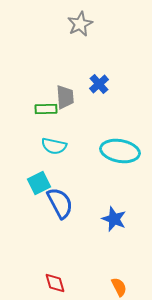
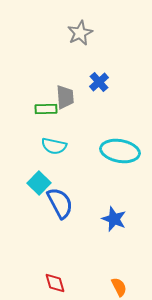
gray star: moved 9 px down
blue cross: moved 2 px up
cyan square: rotated 20 degrees counterclockwise
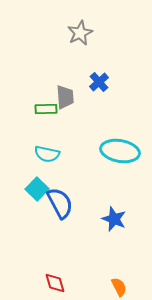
cyan semicircle: moved 7 px left, 8 px down
cyan square: moved 2 px left, 6 px down
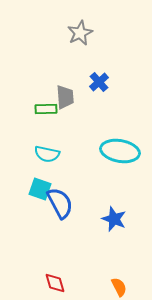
cyan square: moved 3 px right; rotated 25 degrees counterclockwise
